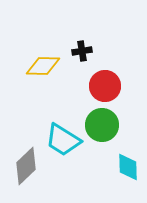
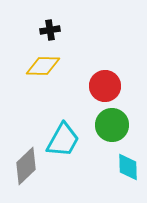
black cross: moved 32 px left, 21 px up
green circle: moved 10 px right
cyan trapezoid: rotated 93 degrees counterclockwise
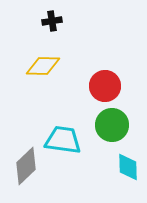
black cross: moved 2 px right, 9 px up
cyan trapezoid: rotated 111 degrees counterclockwise
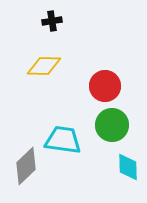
yellow diamond: moved 1 px right
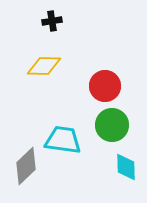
cyan diamond: moved 2 px left
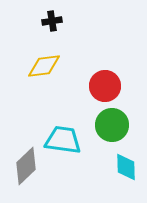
yellow diamond: rotated 8 degrees counterclockwise
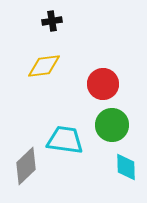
red circle: moved 2 px left, 2 px up
cyan trapezoid: moved 2 px right
